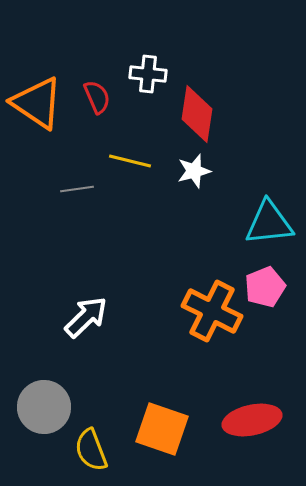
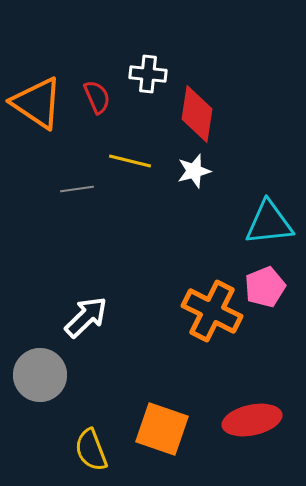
gray circle: moved 4 px left, 32 px up
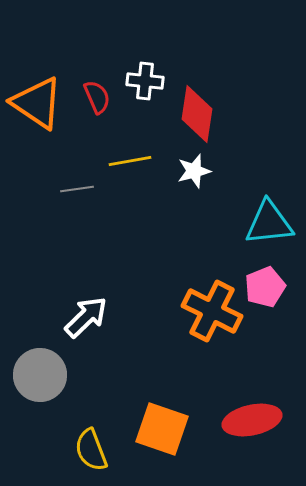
white cross: moved 3 px left, 7 px down
yellow line: rotated 24 degrees counterclockwise
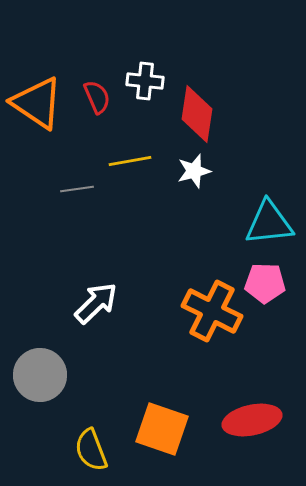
pink pentagon: moved 4 px up; rotated 24 degrees clockwise
white arrow: moved 10 px right, 14 px up
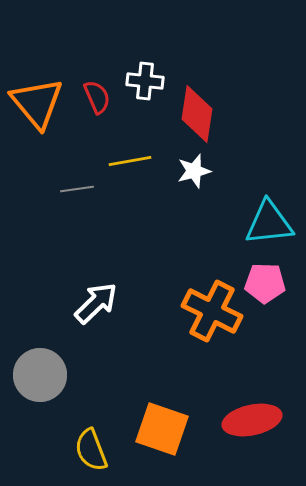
orange triangle: rotated 16 degrees clockwise
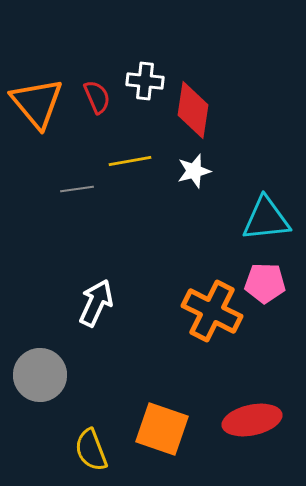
red diamond: moved 4 px left, 4 px up
cyan triangle: moved 3 px left, 4 px up
white arrow: rotated 21 degrees counterclockwise
